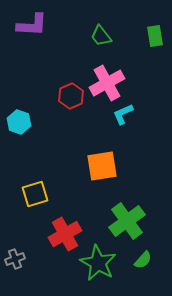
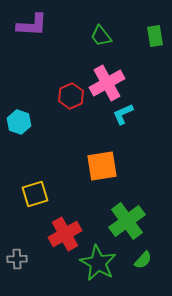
gray cross: moved 2 px right; rotated 18 degrees clockwise
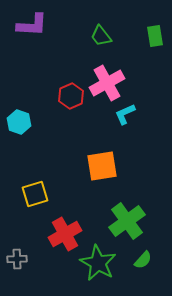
cyan L-shape: moved 2 px right
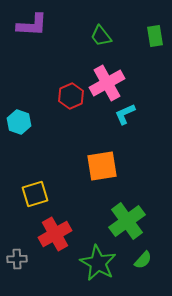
red cross: moved 10 px left
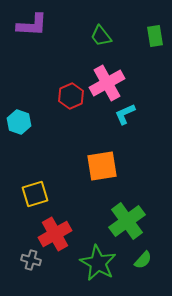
gray cross: moved 14 px right, 1 px down; rotated 18 degrees clockwise
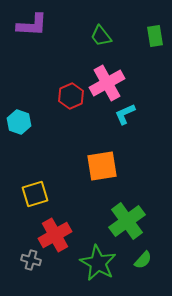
red cross: moved 1 px down
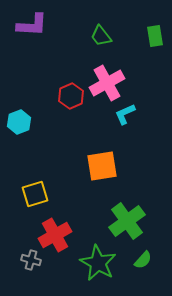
cyan hexagon: rotated 20 degrees clockwise
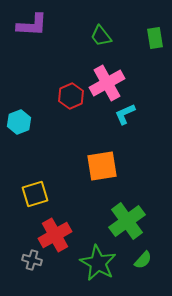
green rectangle: moved 2 px down
gray cross: moved 1 px right
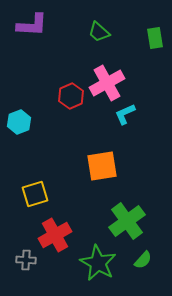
green trapezoid: moved 2 px left, 4 px up; rotated 10 degrees counterclockwise
gray cross: moved 6 px left; rotated 12 degrees counterclockwise
